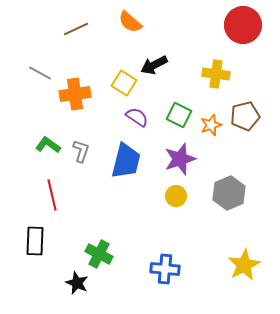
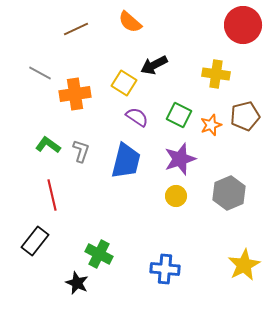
black rectangle: rotated 36 degrees clockwise
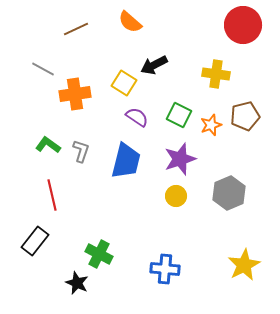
gray line: moved 3 px right, 4 px up
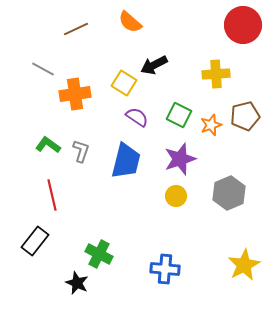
yellow cross: rotated 12 degrees counterclockwise
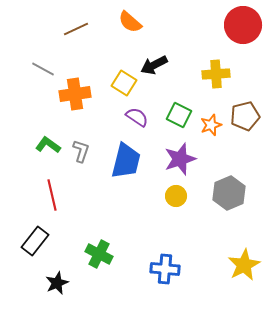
black star: moved 20 px left; rotated 25 degrees clockwise
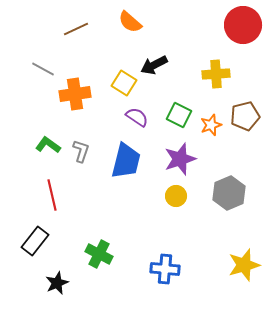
yellow star: rotated 12 degrees clockwise
